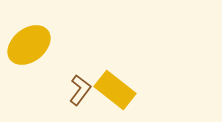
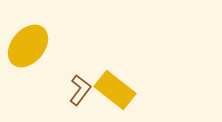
yellow ellipse: moved 1 px left, 1 px down; rotated 12 degrees counterclockwise
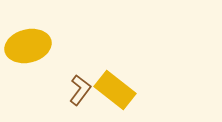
yellow ellipse: rotated 36 degrees clockwise
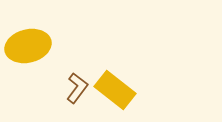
brown L-shape: moved 3 px left, 2 px up
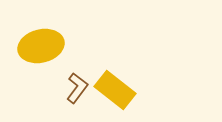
yellow ellipse: moved 13 px right
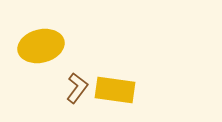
yellow rectangle: rotated 30 degrees counterclockwise
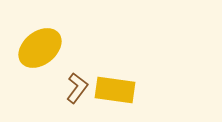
yellow ellipse: moved 1 px left, 2 px down; rotated 24 degrees counterclockwise
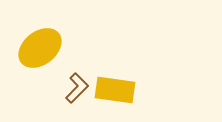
brown L-shape: rotated 8 degrees clockwise
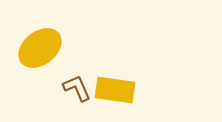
brown L-shape: rotated 68 degrees counterclockwise
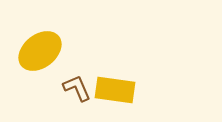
yellow ellipse: moved 3 px down
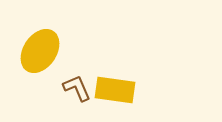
yellow ellipse: rotated 18 degrees counterclockwise
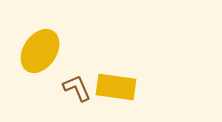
yellow rectangle: moved 1 px right, 3 px up
